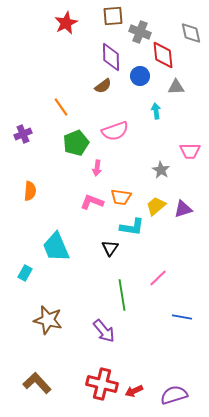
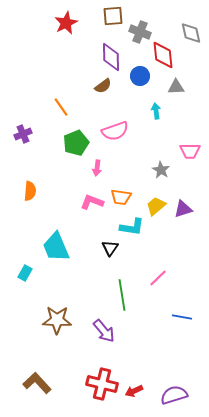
brown star: moved 9 px right; rotated 12 degrees counterclockwise
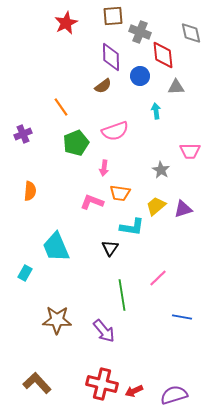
pink arrow: moved 7 px right
orange trapezoid: moved 1 px left, 4 px up
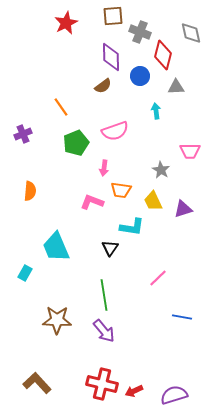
red diamond: rotated 20 degrees clockwise
orange trapezoid: moved 1 px right, 3 px up
yellow trapezoid: moved 3 px left, 5 px up; rotated 75 degrees counterclockwise
green line: moved 18 px left
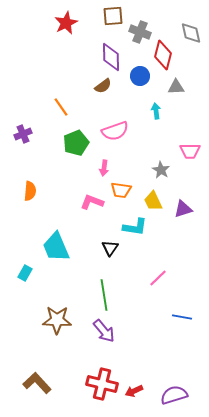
cyan L-shape: moved 3 px right
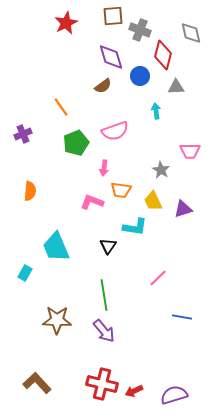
gray cross: moved 2 px up
purple diamond: rotated 16 degrees counterclockwise
black triangle: moved 2 px left, 2 px up
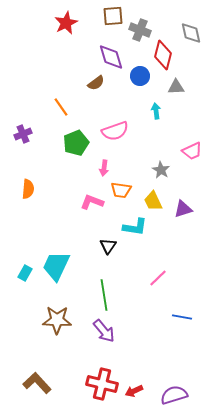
brown semicircle: moved 7 px left, 3 px up
pink trapezoid: moved 2 px right; rotated 25 degrees counterclockwise
orange semicircle: moved 2 px left, 2 px up
cyan trapezoid: moved 19 px down; rotated 48 degrees clockwise
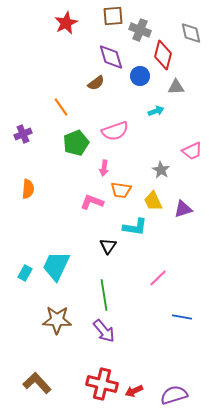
cyan arrow: rotated 77 degrees clockwise
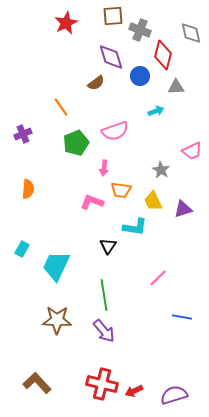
cyan rectangle: moved 3 px left, 24 px up
